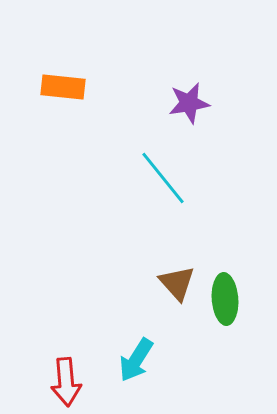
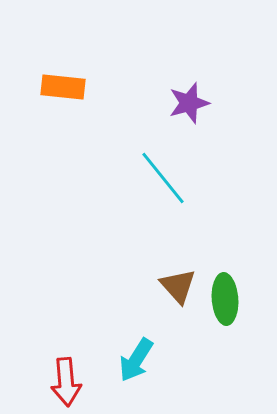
purple star: rotated 6 degrees counterclockwise
brown triangle: moved 1 px right, 3 px down
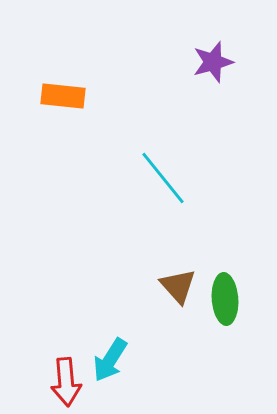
orange rectangle: moved 9 px down
purple star: moved 24 px right, 41 px up
cyan arrow: moved 26 px left
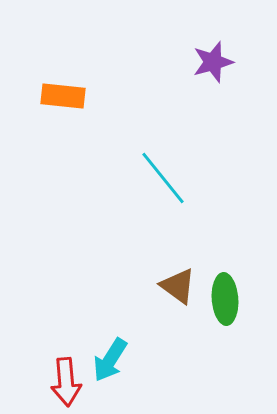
brown triangle: rotated 12 degrees counterclockwise
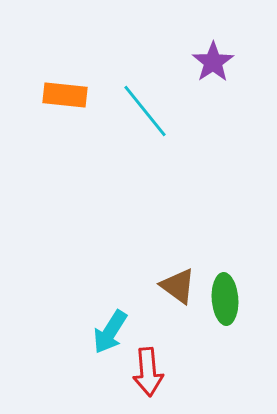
purple star: rotated 18 degrees counterclockwise
orange rectangle: moved 2 px right, 1 px up
cyan line: moved 18 px left, 67 px up
cyan arrow: moved 28 px up
red arrow: moved 82 px right, 10 px up
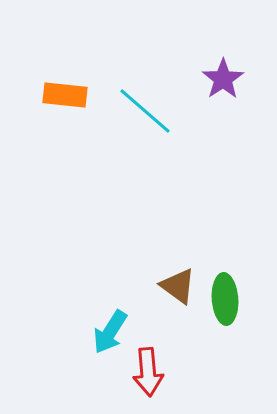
purple star: moved 10 px right, 17 px down
cyan line: rotated 10 degrees counterclockwise
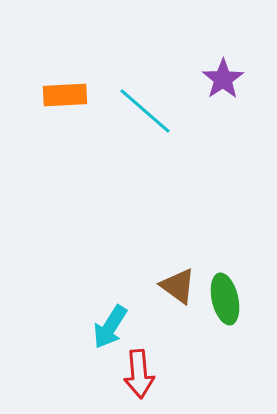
orange rectangle: rotated 9 degrees counterclockwise
green ellipse: rotated 9 degrees counterclockwise
cyan arrow: moved 5 px up
red arrow: moved 9 px left, 2 px down
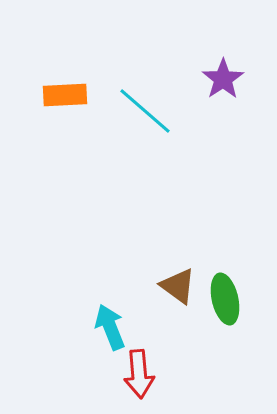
cyan arrow: rotated 126 degrees clockwise
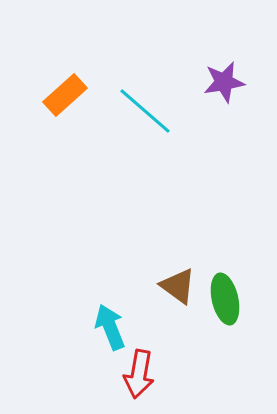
purple star: moved 1 px right, 3 px down; rotated 24 degrees clockwise
orange rectangle: rotated 39 degrees counterclockwise
red arrow: rotated 15 degrees clockwise
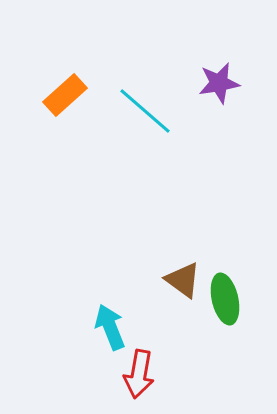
purple star: moved 5 px left, 1 px down
brown triangle: moved 5 px right, 6 px up
